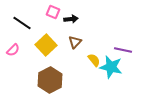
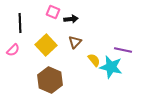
black line: moved 2 px left; rotated 54 degrees clockwise
brown hexagon: rotated 10 degrees counterclockwise
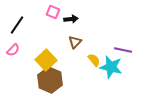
black line: moved 3 px left, 2 px down; rotated 36 degrees clockwise
yellow square: moved 15 px down
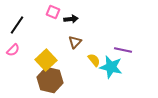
brown hexagon: rotated 10 degrees counterclockwise
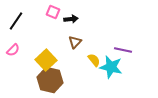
black line: moved 1 px left, 4 px up
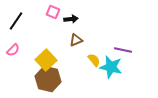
brown triangle: moved 1 px right, 2 px up; rotated 24 degrees clockwise
brown hexagon: moved 2 px left, 1 px up
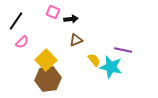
pink semicircle: moved 9 px right, 8 px up
brown hexagon: rotated 20 degrees counterclockwise
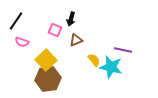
pink square: moved 2 px right, 18 px down
black arrow: rotated 112 degrees clockwise
pink semicircle: rotated 64 degrees clockwise
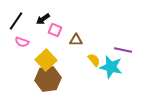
black arrow: moved 28 px left; rotated 40 degrees clockwise
brown triangle: rotated 24 degrees clockwise
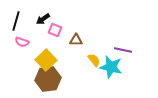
black line: rotated 18 degrees counterclockwise
